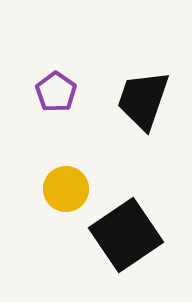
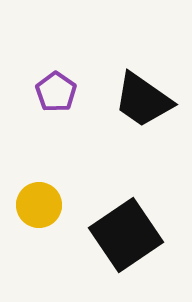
black trapezoid: rotated 74 degrees counterclockwise
yellow circle: moved 27 px left, 16 px down
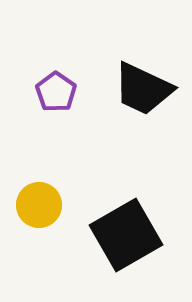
black trapezoid: moved 11 px up; rotated 10 degrees counterclockwise
black square: rotated 4 degrees clockwise
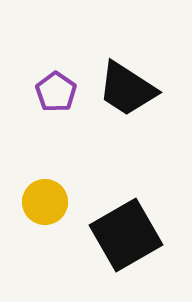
black trapezoid: moved 16 px left; rotated 8 degrees clockwise
yellow circle: moved 6 px right, 3 px up
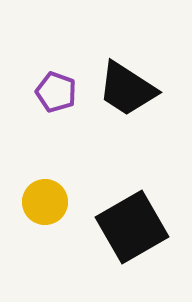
purple pentagon: rotated 15 degrees counterclockwise
black square: moved 6 px right, 8 px up
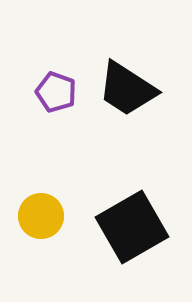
yellow circle: moved 4 px left, 14 px down
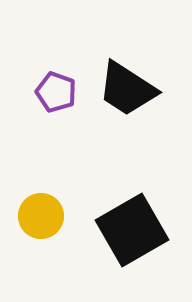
black square: moved 3 px down
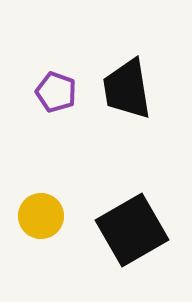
black trapezoid: rotated 48 degrees clockwise
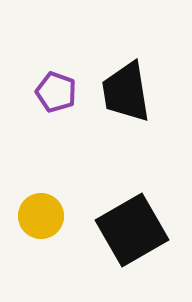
black trapezoid: moved 1 px left, 3 px down
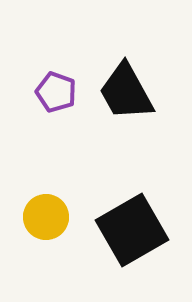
black trapezoid: rotated 20 degrees counterclockwise
yellow circle: moved 5 px right, 1 px down
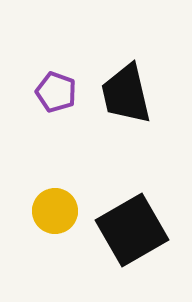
black trapezoid: moved 2 px down; rotated 16 degrees clockwise
yellow circle: moved 9 px right, 6 px up
